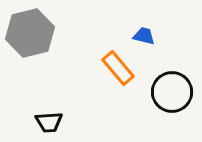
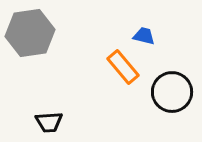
gray hexagon: rotated 6 degrees clockwise
orange rectangle: moved 5 px right, 1 px up
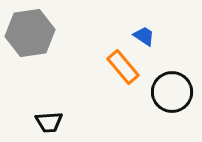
blue trapezoid: rotated 20 degrees clockwise
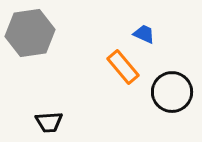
blue trapezoid: moved 2 px up; rotated 10 degrees counterclockwise
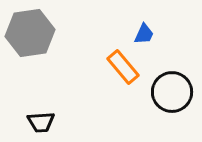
blue trapezoid: rotated 90 degrees clockwise
black trapezoid: moved 8 px left
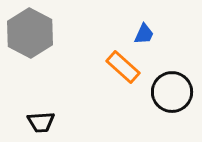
gray hexagon: rotated 24 degrees counterclockwise
orange rectangle: rotated 8 degrees counterclockwise
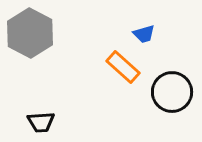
blue trapezoid: rotated 50 degrees clockwise
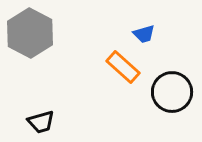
black trapezoid: rotated 12 degrees counterclockwise
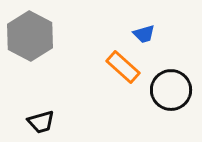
gray hexagon: moved 3 px down
black circle: moved 1 px left, 2 px up
